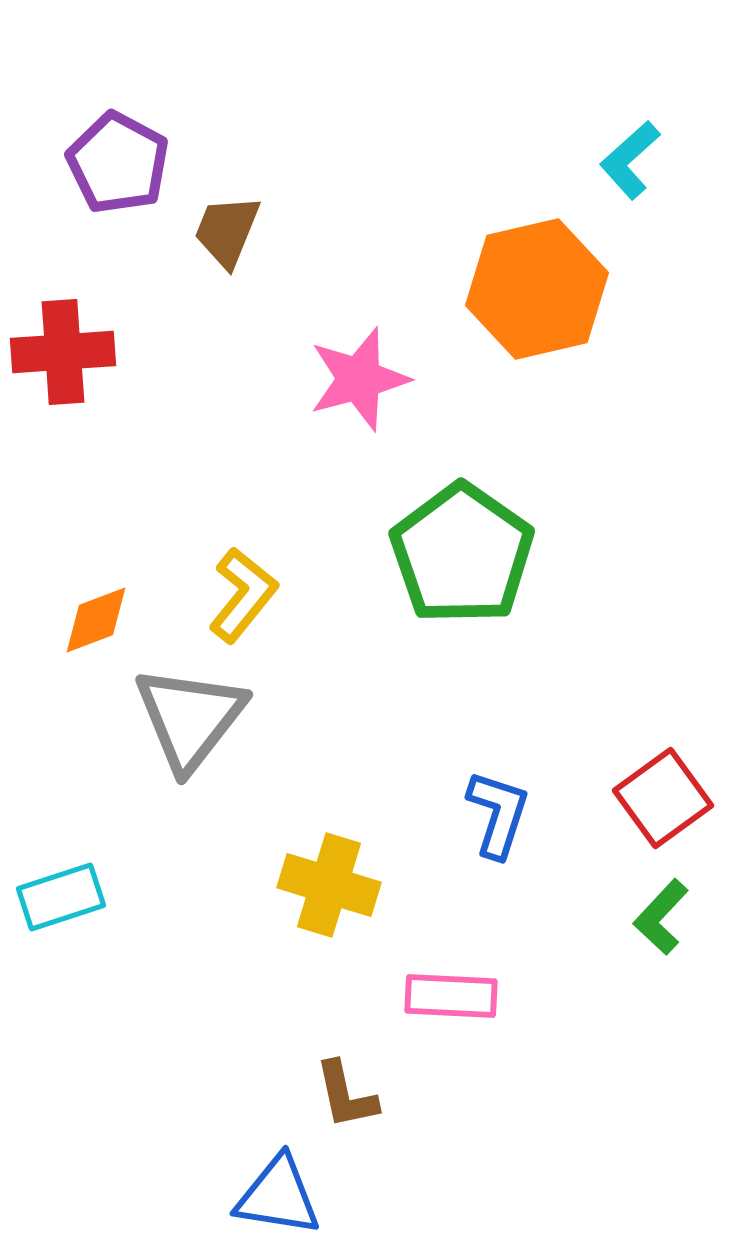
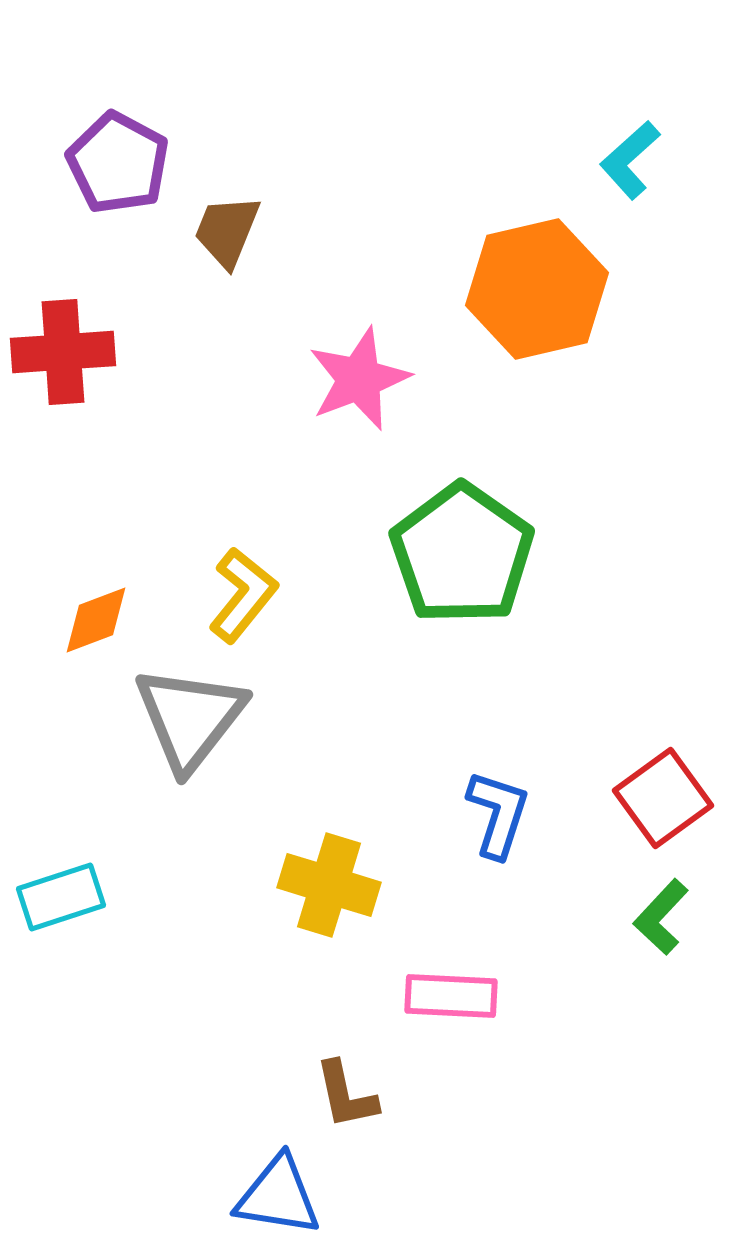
pink star: rotated 6 degrees counterclockwise
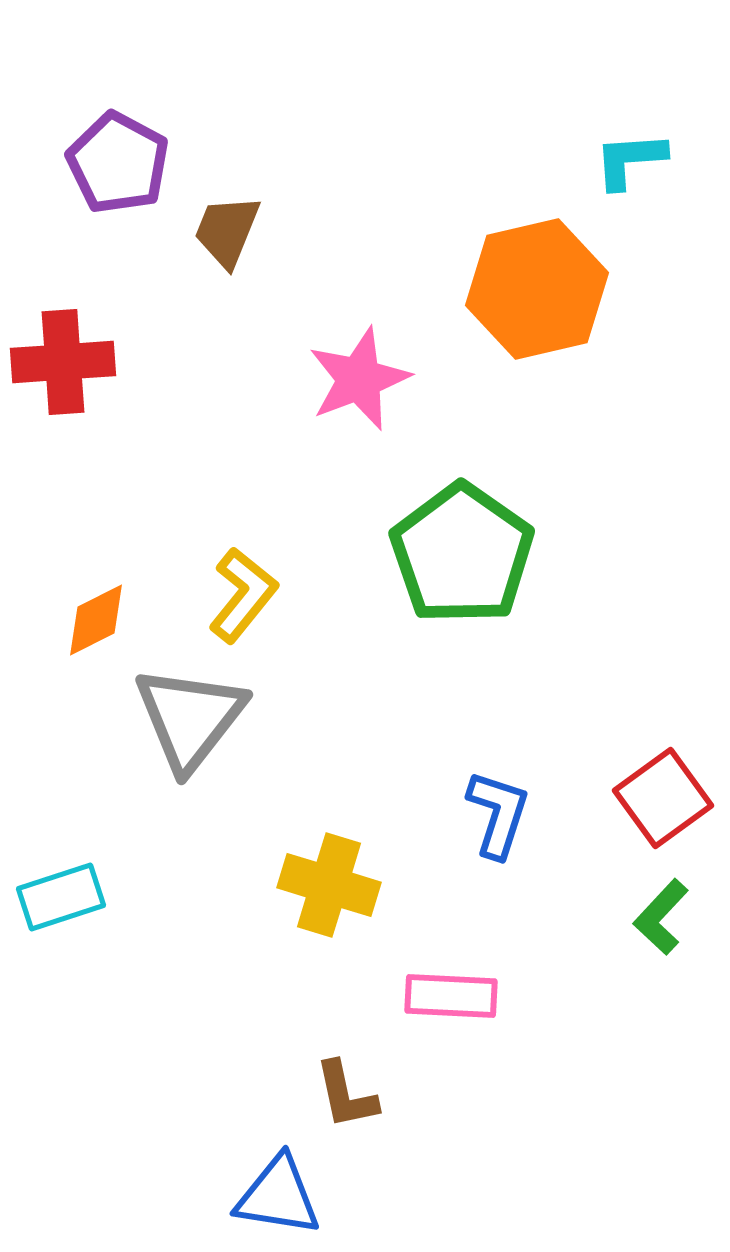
cyan L-shape: rotated 38 degrees clockwise
red cross: moved 10 px down
orange diamond: rotated 6 degrees counterclockwise
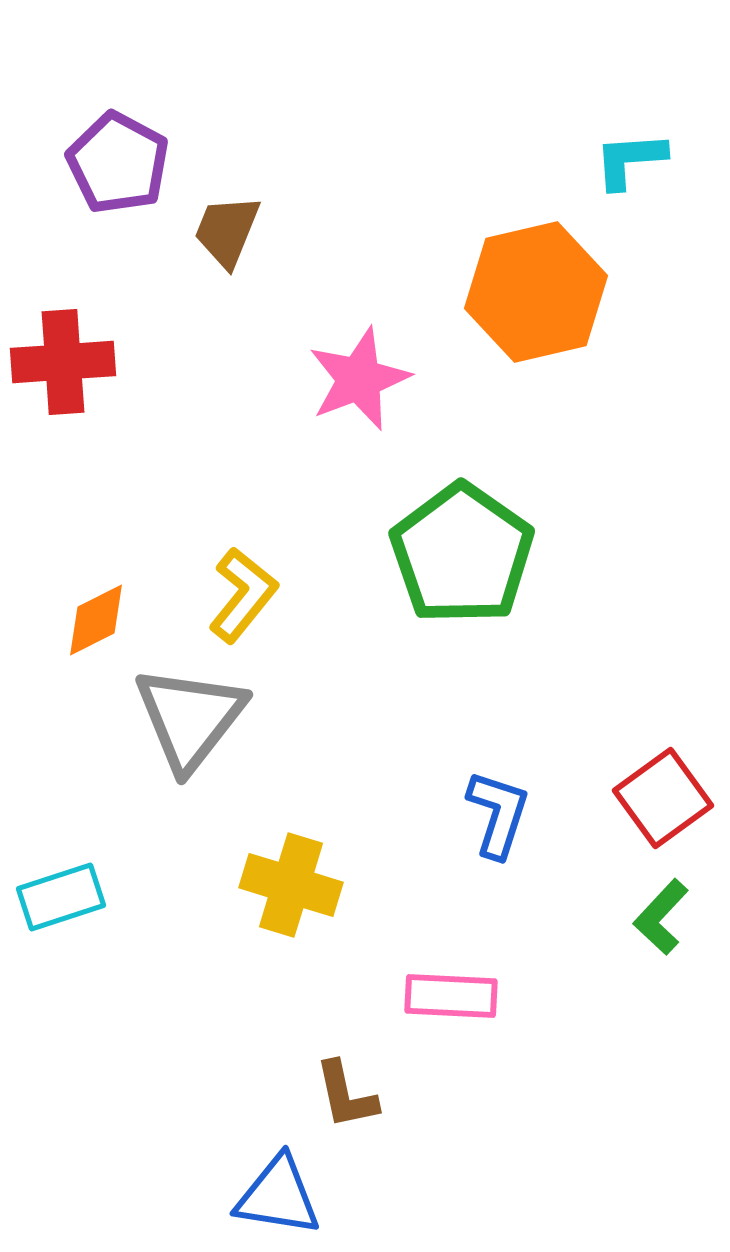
orange hexagon: moved 1 px left, 3 px down
yellow cross: moved 38 px left
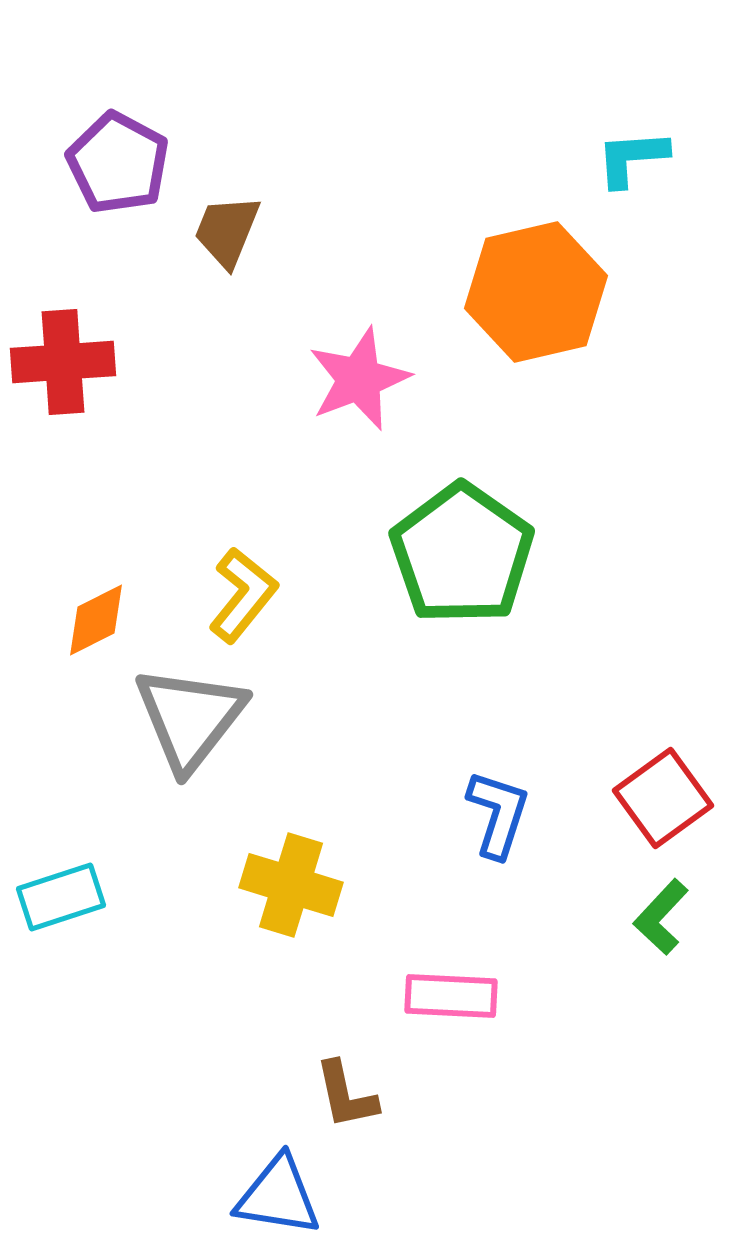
cyan L-shape: moved 2 px right, 2 px up
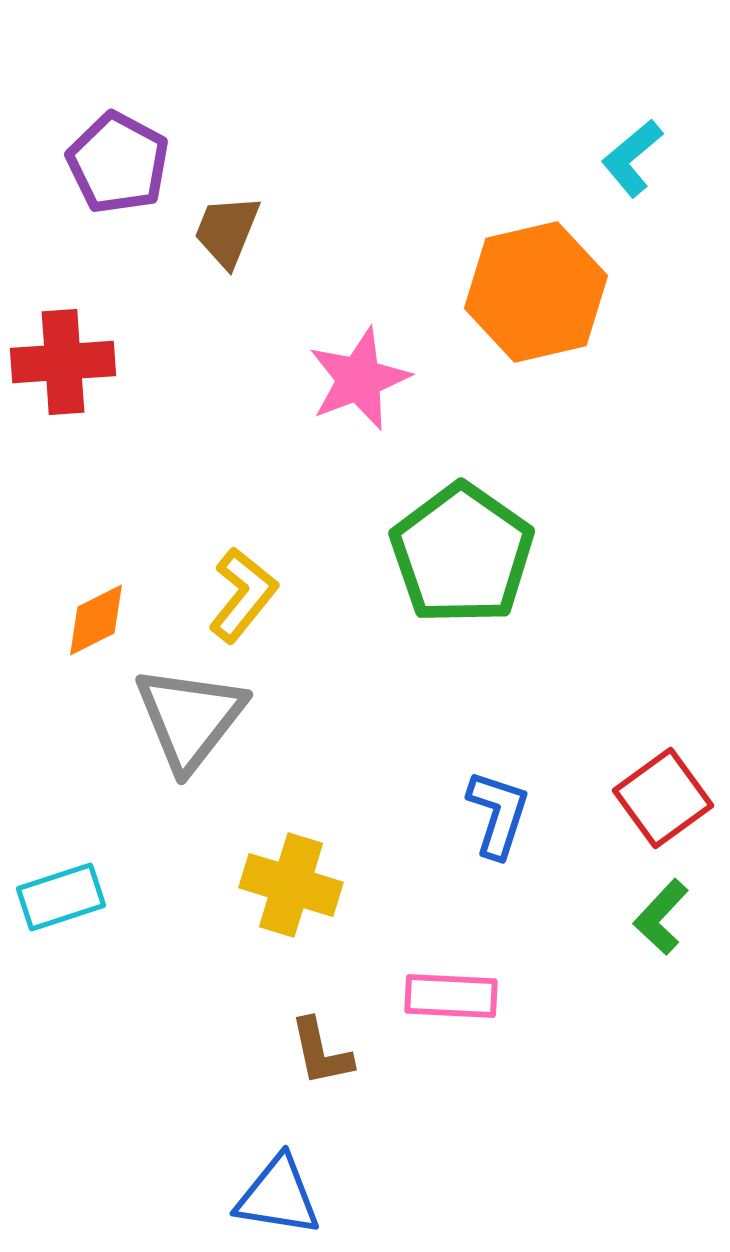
cyan L-shape: rotated 36 degrees counterclockwise
brown L-shape: moved 25 px left, 43 px up
